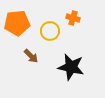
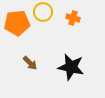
yellow circle: moved 7 px left, 19 px up
brown arrow: moved 1 px left, 7 px down
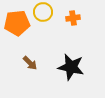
orange cross: rotated 24 degrees counterclockwise
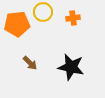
orange pentagon: moved 1 px down
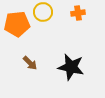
orange cross: moved 5 px right, 5 px up
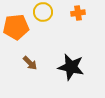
orange pentagon: moved 1 px left, 3 px down
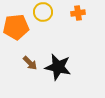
black star: moved 13 px left
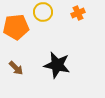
orange cross: rotated 16 degrees counterclockwise
brown arrow: moved 14 px left, 5 px down
black star: moved 1 px left, 2 px up
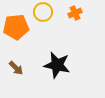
orange cross: moved 3 px left
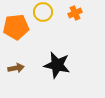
brown arrow: rotated 56 degrees counterclockwise
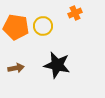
yellow circle: moved 14 px down
orange pentagon: rotated 15 degrees clockwise
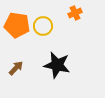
orange pentagon: moved 1 px right, 2 px up
brown arrow: rotated 35 degrees counterclockwise
